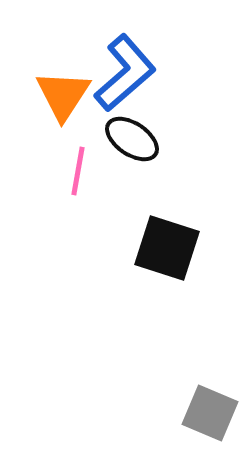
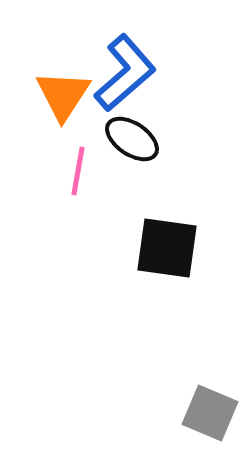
black square: rotated 10 degrees counterclockwise
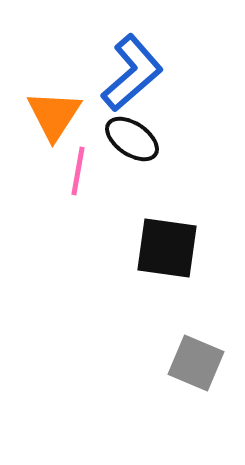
blue L-shape: moved 7 px right
orange triangle: moved 9 px left, 20 px down
gray square: moved 14 px left, 50 px up
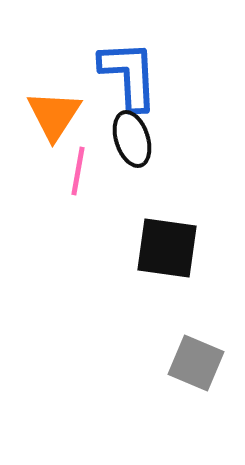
blue L-shape: moved 3 px left, 2 px down; rotated 52 degrees counterclockwise
black ellipse: rotated 38 degrees clockwise
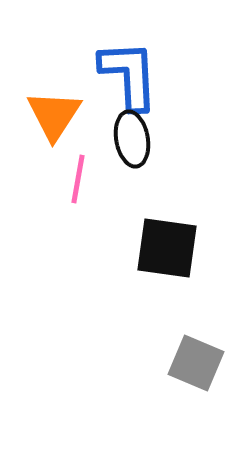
black ellipse: rotated 8 degrees clockwise
pink line: moved 8 px down
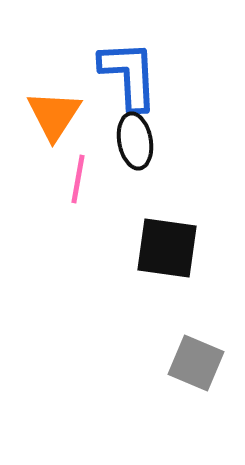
black ellipse: moved 3 px right, 2 px down
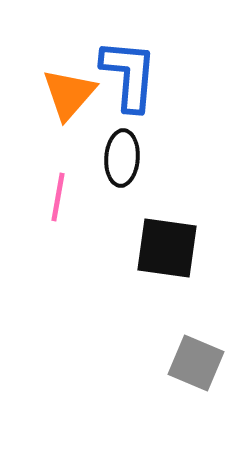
blue L-shape: rotated 8 degrees clockwise
orange triangle: moved 15 px right, 21 px up; rotated 8 degrees clockwise
black ellipse: moved 13 px left, 17 px down; rotated 14 degrees clockwise
pink line: moved 20 px left, 18 px down
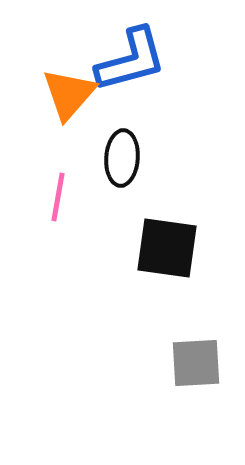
blue L-shape: moved 2 px right, 15 px up; rotated 70 degrees clockwise
gray square: rotated 26 degrees counterclockwise
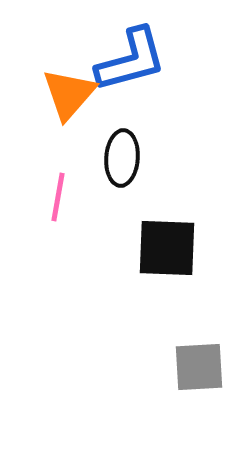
black square: rotated 6 degrees counterclockwise
gray square: moved 3 px right, 4 px down
